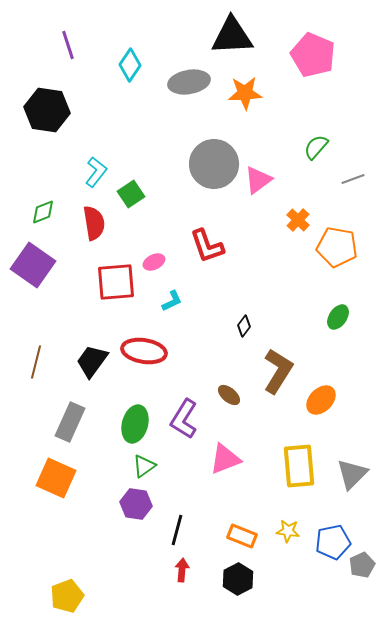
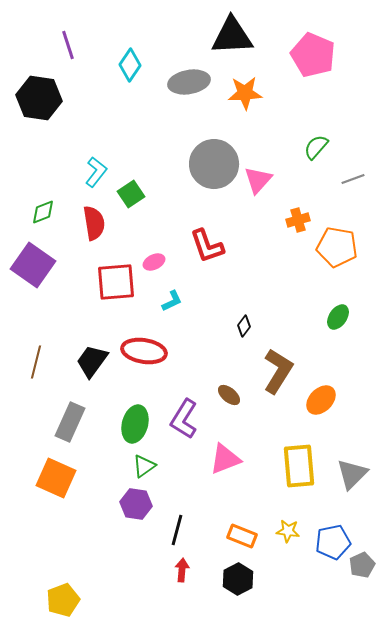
black hexagon at (47, 110): moved 8 px left, 12 px up
pink triangle at (258, 180): rotated 12 degrees counterclockwise
orange cross at (298, 220): rotated 30 degrees clockwise
yellow pentagon at (67, 596): moved 4 px left, 4 px down
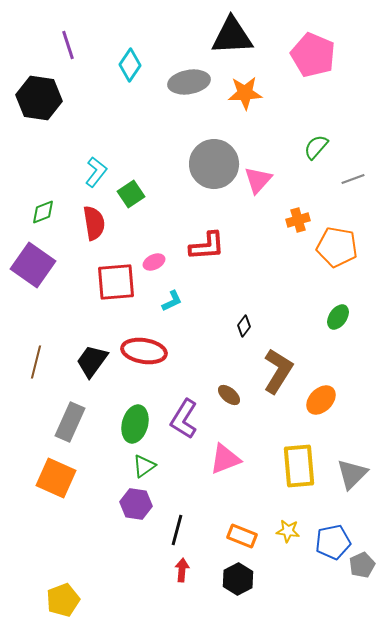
red L-shape at (207, 246): rotated 75 degrees counterclockwise
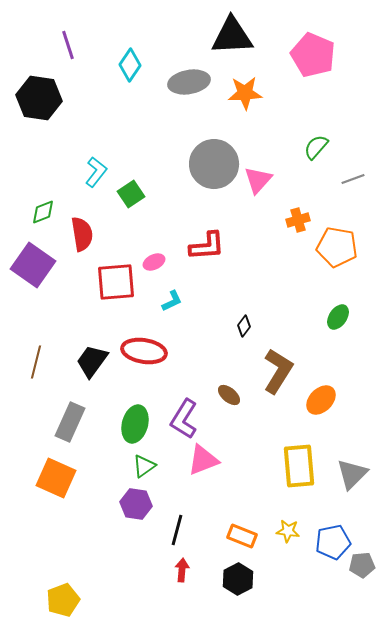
red semicircle at (94, 223): moved 12 px left, 11 px down
pink triangle at (225, 459): moved 22 px left, 1 px down
gray pentagon at (362, 565): rotated 20 degrees clockwise
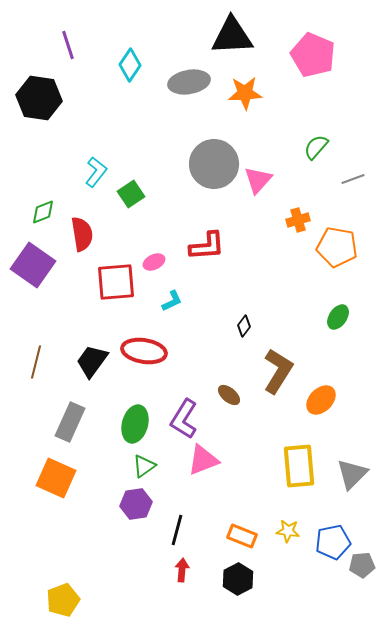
purple hexagon at (136, 504): rotated 16 degrees counterclockwise
